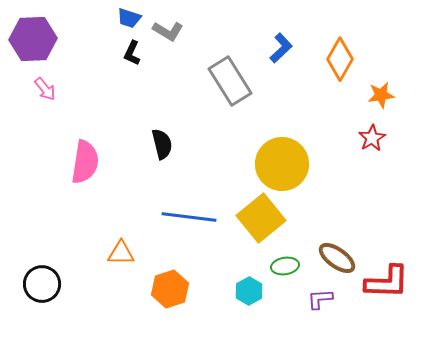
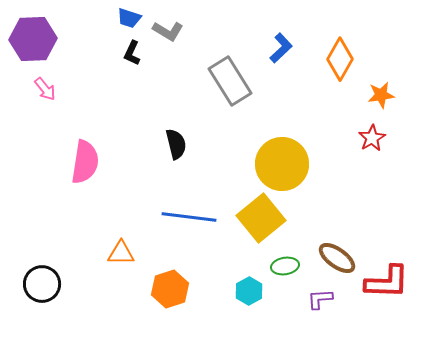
black semicircle: moved 14 px right
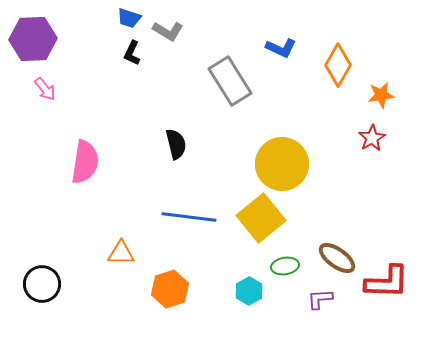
blue L-shape: rotated 68 degrees clockwise
orange diamond: moved 2 px left, 6 px down
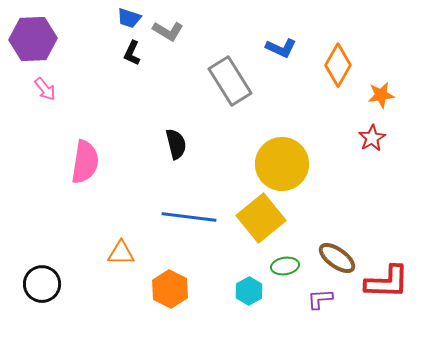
orange hexagon: rotated 15 degrees counterclockwise
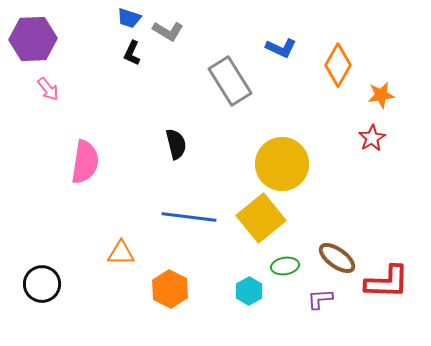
pink arrow: moved 3 px right
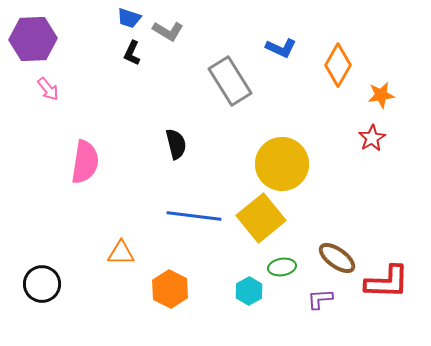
blue line: moved 5 px right, 1 px up
green ellipse: moved 3 px left, 1 px down
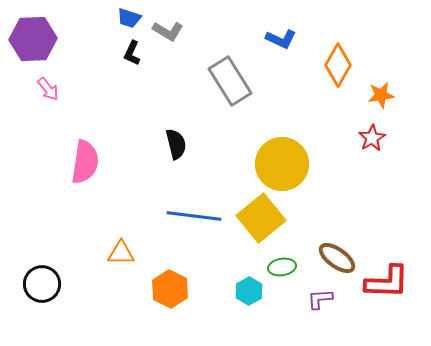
blue L-shape: moved 9 px up
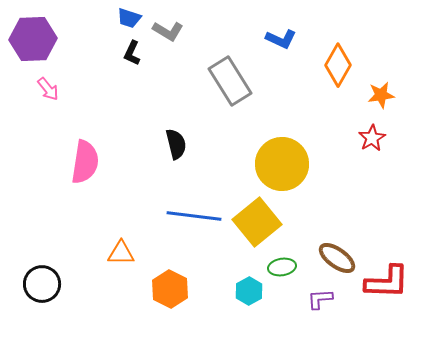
yellow square: moved 4 px left, 4 px down
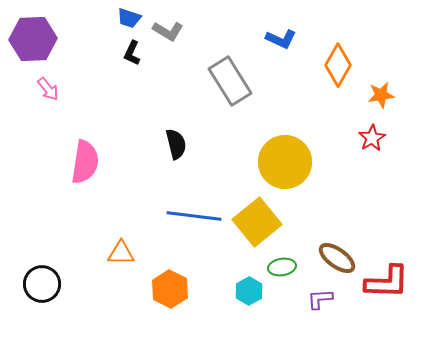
yellow circle: moved 3 px right, 2 px up
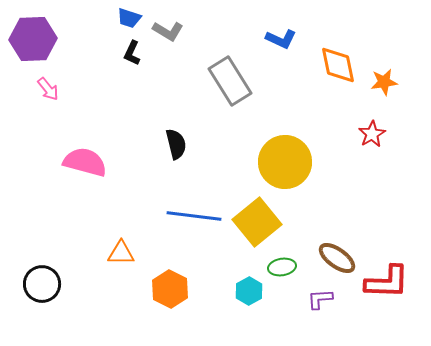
orange diamond: rotated 42 degrees counterclockwise
orange star: moved 3 px right, 13 px up
red star: moved 4 px up
pink semicircle: rotated 84 degrees counterclockwise
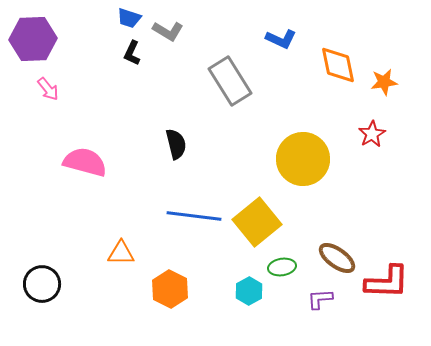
yellow circle: moved 18 px right, 3 px up
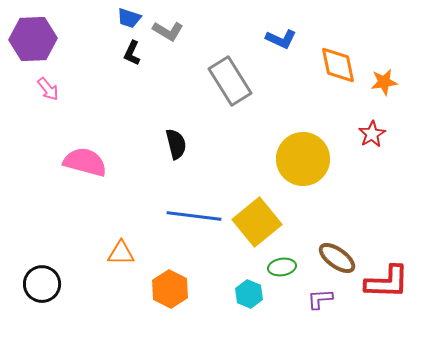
cyan hexagon: moved 3 px down; rotated 8 degrees counterclockwise
